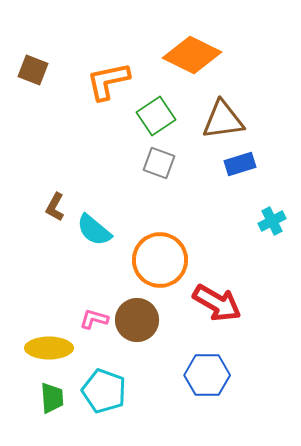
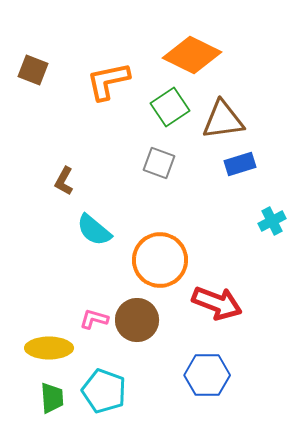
green square: moved 14 px right, 9 px up
brown L-shape: moved 9 px right, 26 px up
red arrow: rotated 9 degrees counterclockwise
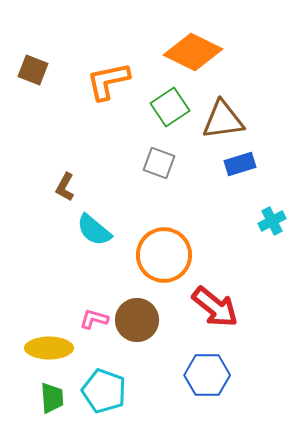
orange diamond: moved 1 px right, 3 px up
brown L-shape: moved 1 px right, 6 px down
orange circle: moved 4 px right, 5 px up
red arrow: moved 2 px left, 4 px down; rotated 18 degrees clockwise
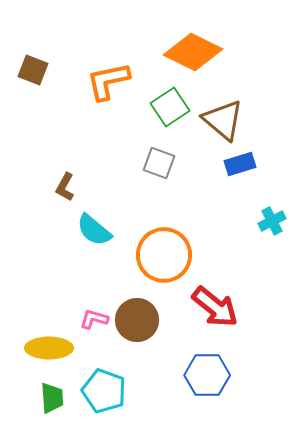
brown triangle: rotated 48 degrees clockwise
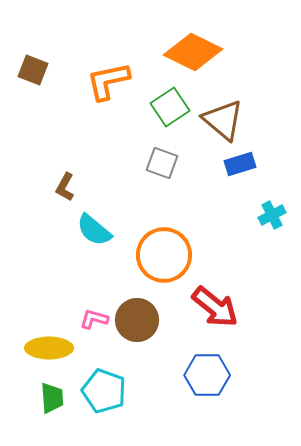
gray square: moved 3 px right
cyan cross: moved 6 px up
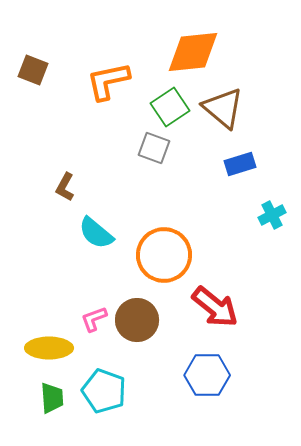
orange diamond: rotated 32 degrees counterclockwise
brown triangle: moved 12 px up
gray square: moved 8 px left, 15 px up
cyan semicircle: moved 2 px right, 3 px down
pink L-shape: rotated 36 degrees counterclockwise
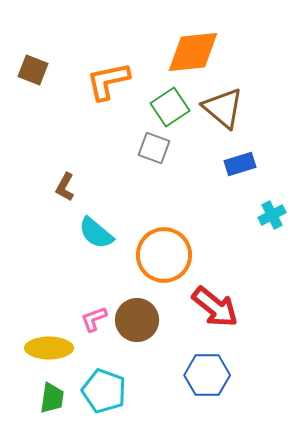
green trapezoid: rotated 12 degrees clockwise
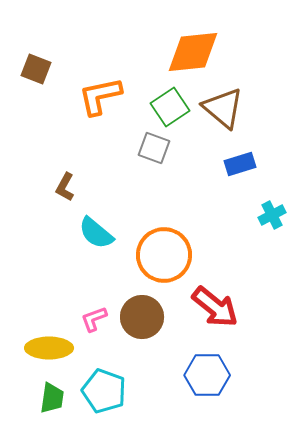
brown square: moved 3 px right, 1 px up
orange L-shape: moved 8 px left, 15 px down
brown circle: moved 5 px right, 3 px up
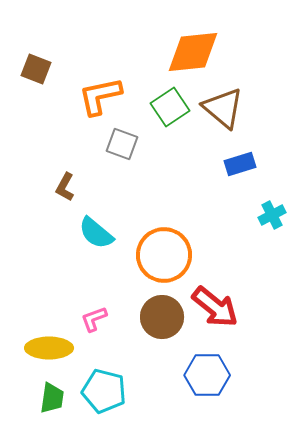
gray square: moved 32 px left, 4 px up
brown circle: moved 20 px right
cyan pentagon: rotated 6 degrees counterclockwise
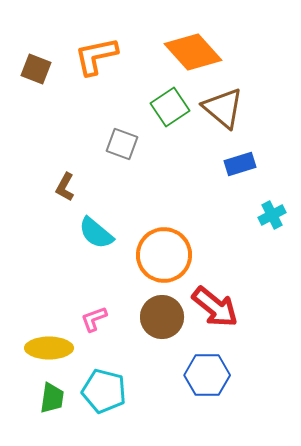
orange diamond: rotated 54 degrees clockwise
orange L-shape: moved 4 px left, 40 px up
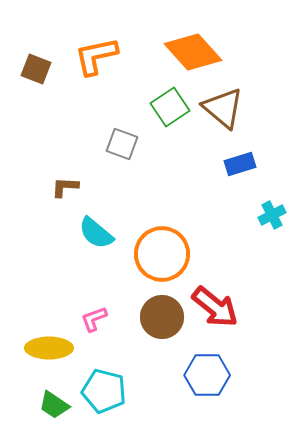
brown L-shape: rotated 64 degrees clockwise
orange circle: moved 2 px left, 1 px up
green trapezoid: moved 2 px right, 7 px down; rotated 116 degrees clockwise
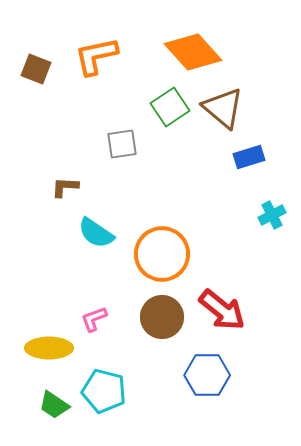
gray square: rotated 28 degrees counterclockwise
blue rectangle: moved 9 px right, 7 px up
cyan semicircle: rotated 6 degrees counterclockwise
red arrow: moved 7 px right, 3 px down
